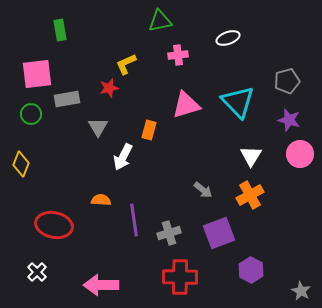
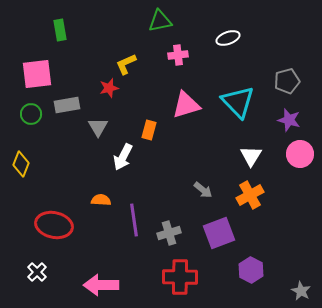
gray rectangle: moved 6 px down
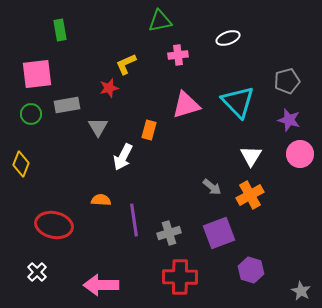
gray arrow: moved 9 px right, 3 px up
purple hexagon: rotated 10 degrees counterclockwise
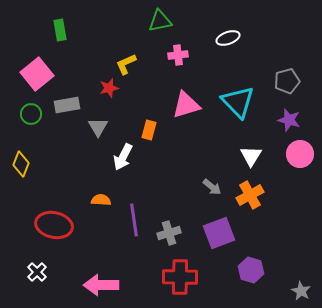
pink square: rotated 32 degrees counterclockwise
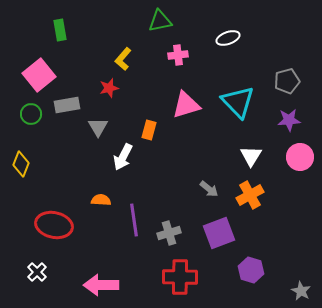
yellow L-shape: moved 3 px left, 5 px up; rotated 25 degrees counterclockwise
pink square: moved 2 px right, 1 px down
purple star: rotated 20 degrees counterclockwise
pink circle: moved 3 px down
gray arrow: moved 3 px left, 2 px down
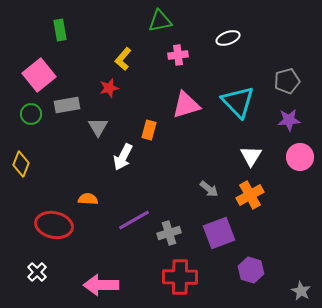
orange semicircle: moved 13 px left, 1 px up
purple line: rotated 68 degrees clockwise
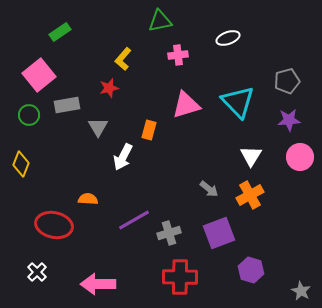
green rectangle: moved 2 px down; rotated 65 degrees clockwise
green circle: moved 2 px left, 1 px down
pink arrow: moved 3 px left, 1 px up
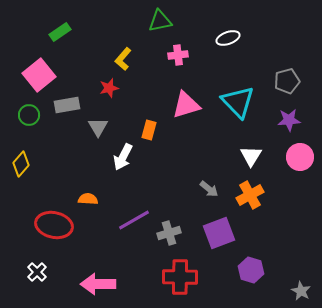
yellow diamond: rotated 20 degrees clockwise
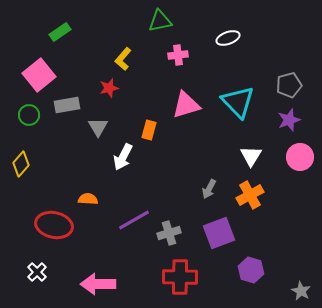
gray pentagon: moved 2 px right, 4 px down
purple star: rotated 15 degrees counterclockwise
gray arrow: rotated 78 degrees clockwise
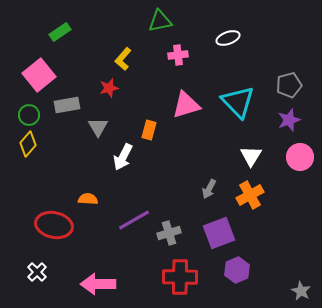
yellow diamond: moved 7 px right, 20 px up
purple hexagon: moved 14 px left; rotated 20 degrees clockwise
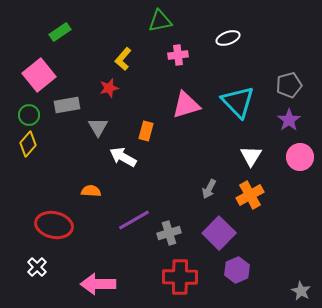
purple star: rotated 15 degrees counterclockwise
orange rectangle: moved 3 px left, 1 px down
white arrow: rotated 92 degrees clockwise
orange semicircle: moved 3 px right, 8 px up
purple square: rotated 24 degrees counterclockwise
white cross: moved 5 px up
